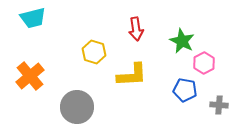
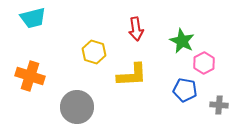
orange cross: rotated 32 degrees counterclockwise
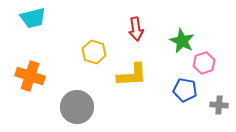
pink hexagon: rotated 10 degrees clockwise
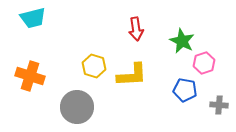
yellow hexagon: moved 14 px down
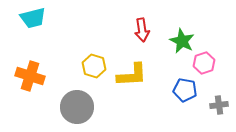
red arrow: moved 6 px right, 1 px down
gray cross: rotated 12 degrees counterclockwise
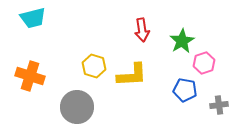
green star: rotated 15 degrees clockwise
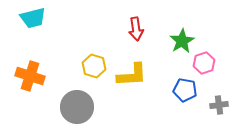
red arrow: moved 6 px left, 1 px up
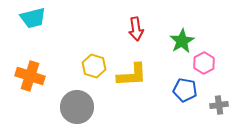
pink hexagon: rotated 10 degrees counterclockwise
